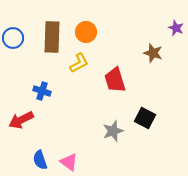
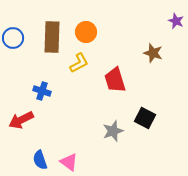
purple star: moved 7 px up
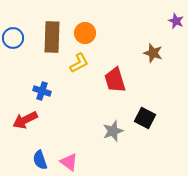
orange circle: moved 1 px left, 1 px down
red arrow: moved 4 px right
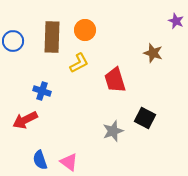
orange circle: moved 3 px up
blue circle: moved 3 px down
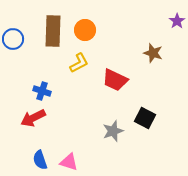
purple star: moved 1 px right; rotated 14 degrees clockwise
brown rectangle: moved 1 px right, 6 px up
blue circle: moved 2 px up
red trapezoid: rotated 48 degrees counterclockwise
red arrow: moved 8 px right, 2 px up
pink triangle: rotated 18 degrees counterclockwise
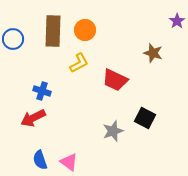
pink triangle: rotated 18 degrees clockwise
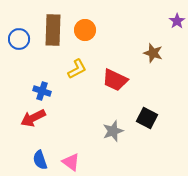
brown rectangle: moved 1 px up
blue circle: moved 6 px right
yellow L-shape: moved 2 px left, 6 px down
black square: moved 2 px right
pink triangle: moved 2 px right
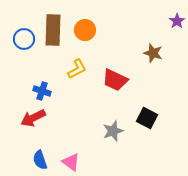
blue circle: moved 5 px right
